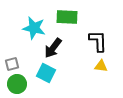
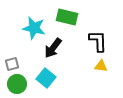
green rectangle: rotated 10 degrees clockwise
cyan square: moved 5 px down; rotated 12 degrees clockwise
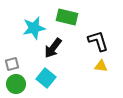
cyan star: rotated 25 degrees counterclockwise
black L-shape: rotated 15 degrees counterclockwise
green circle: moved 1 px left
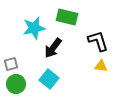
gray square: moved 1 px left
cyan square: moved 3 px right, 1 px down
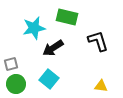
black arrow: rotated 20 degrees clockwise
yellow triangle: moved 20 px down
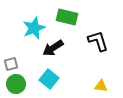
cyan star: rotated 10 degrees counterclockwise
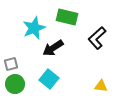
black L-shape: moved 1 px left, 3 px up; rotated 115 degrees counterclockwise
green circle: moved 1 px left
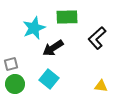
green rectangle: rotated 15 degrees counterclockwise
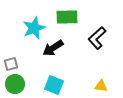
cyan square: moved 5 px right, 6 px down; rotated 18 degrees counterclockwise
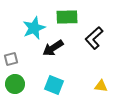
black L-shape: moved 3 px left
gray square: moved 5 px up
